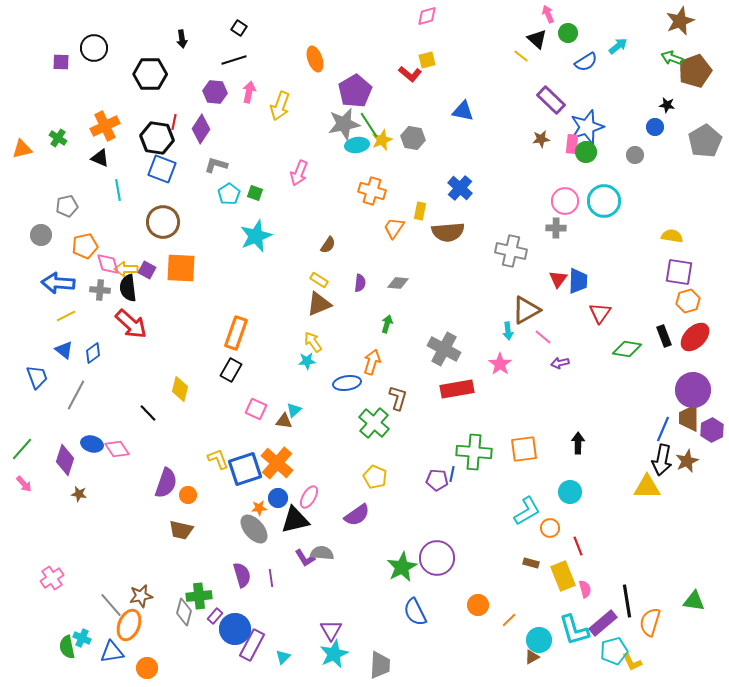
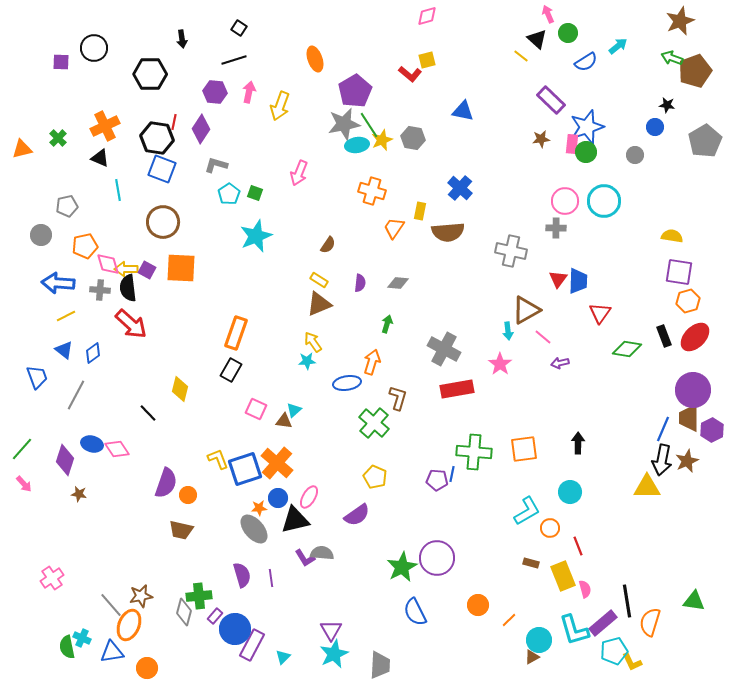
green cross at (58, 138): rotated 12 degrees clockwise
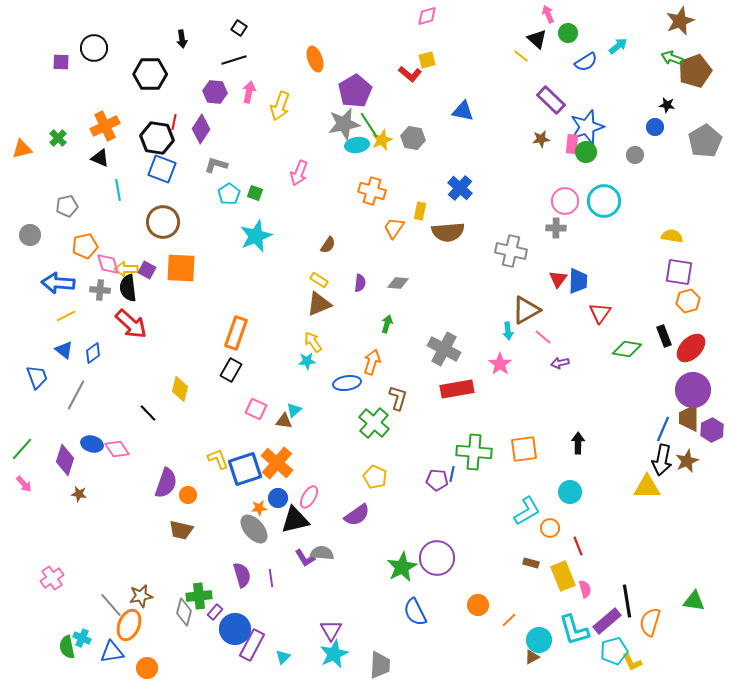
gray circle at (41, 235): moved 11 px left
red ellipse at (695, 337): moved 4 px left, 11 px down
purple rectangle at (215, 616): moved 4 px up
purple rectangle at (603, 623): moved 4 px right, 2 px up
